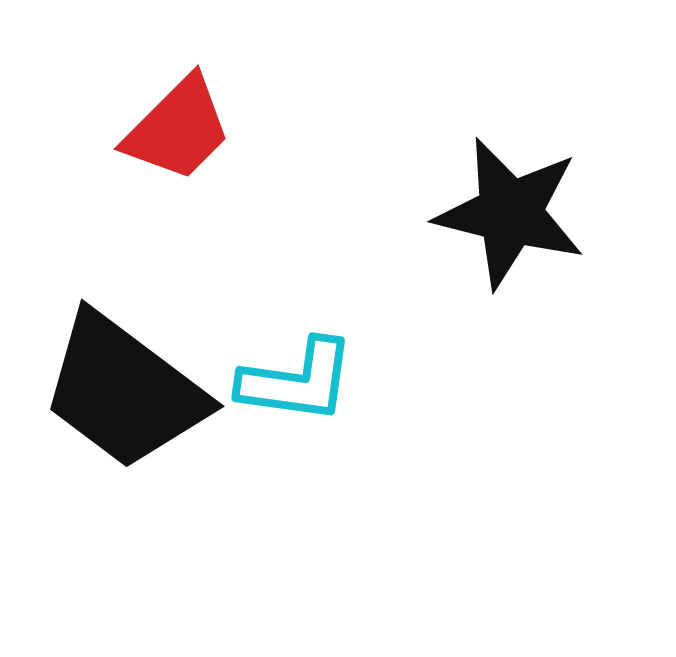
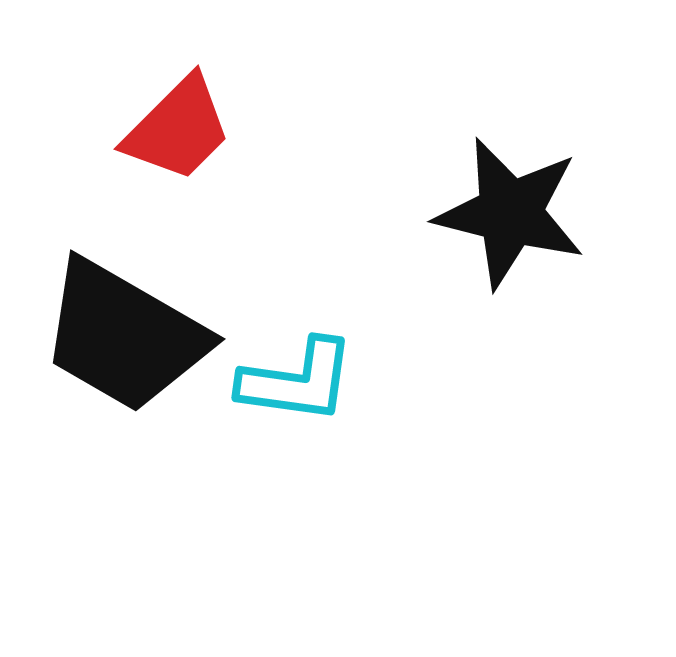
black trapezoid: moved 55 px up; rotated 7 degrees counterclockwise
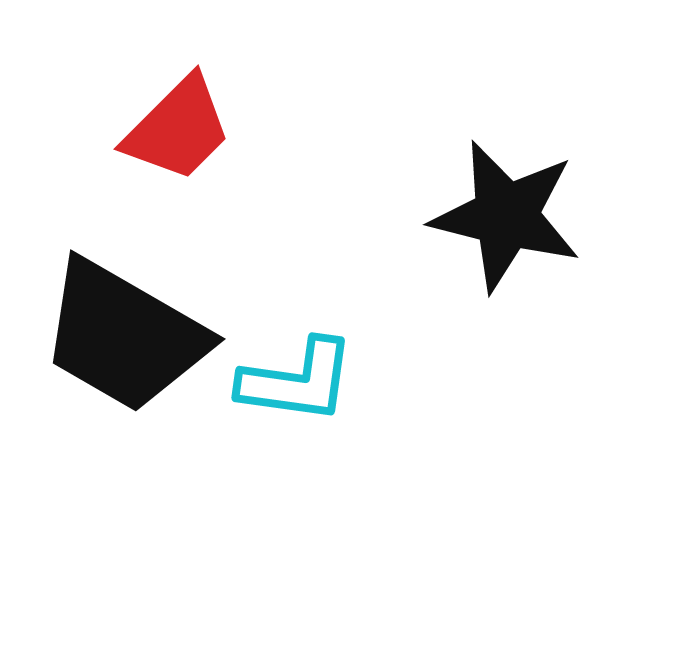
black star: moved 4 px left, 3 px down
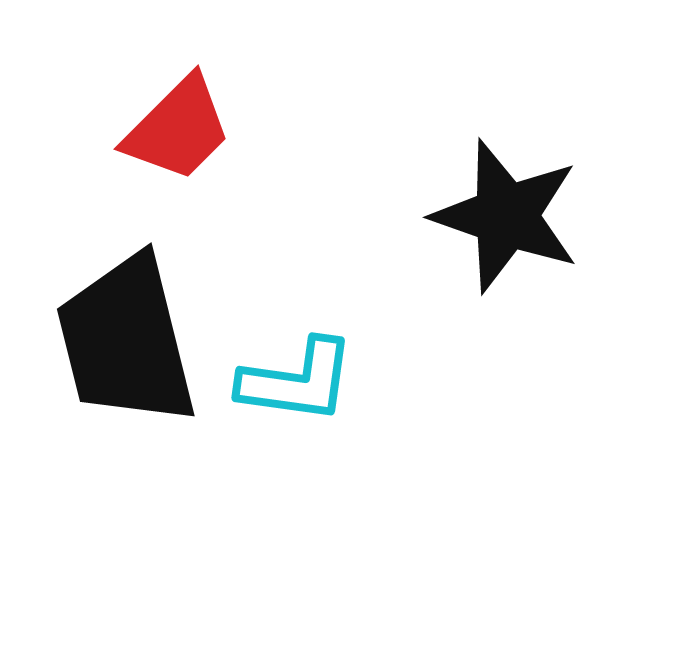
black star: rotated 5 degrees clockwise
black trapezoid: moved 2 px right, 5 px down; rotated 46 degrees clockwise
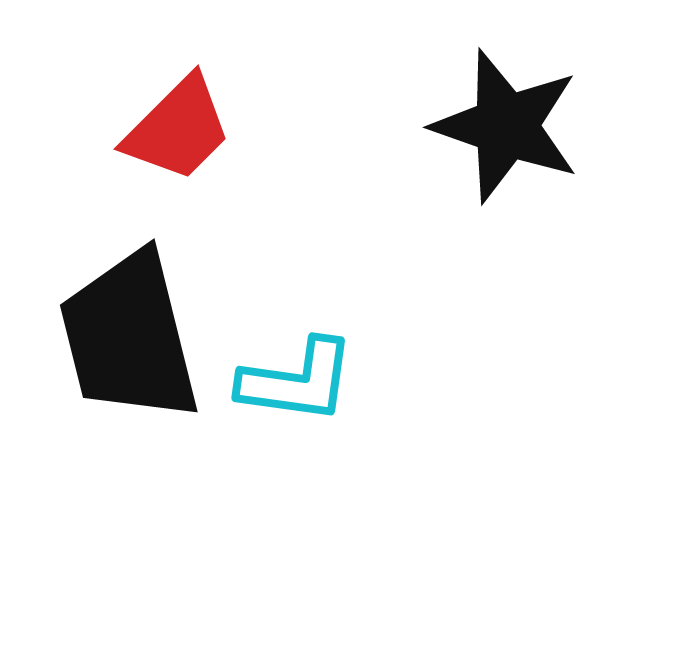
black star: moved 90 px up
black trapezoid: moved 3 px right, 4 px up
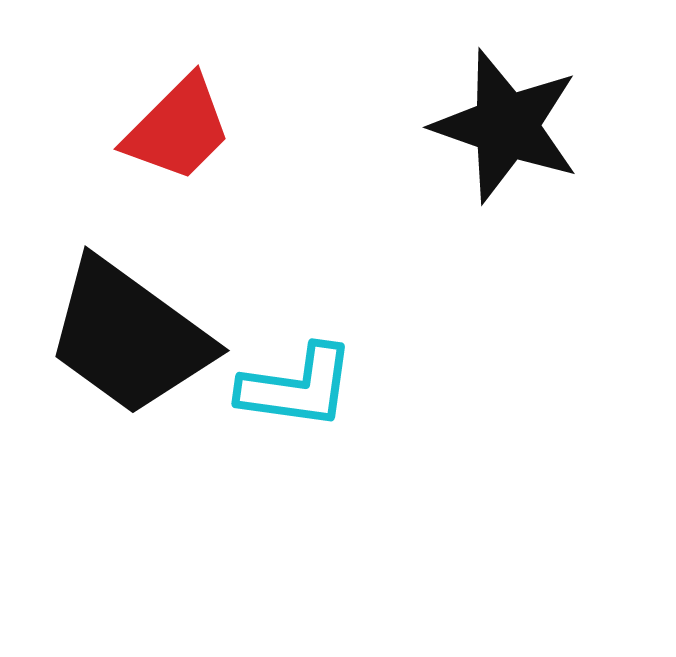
black trapezoid: rotated 40 degrees counterclockwise
cyan L-shape: moved 6 px down
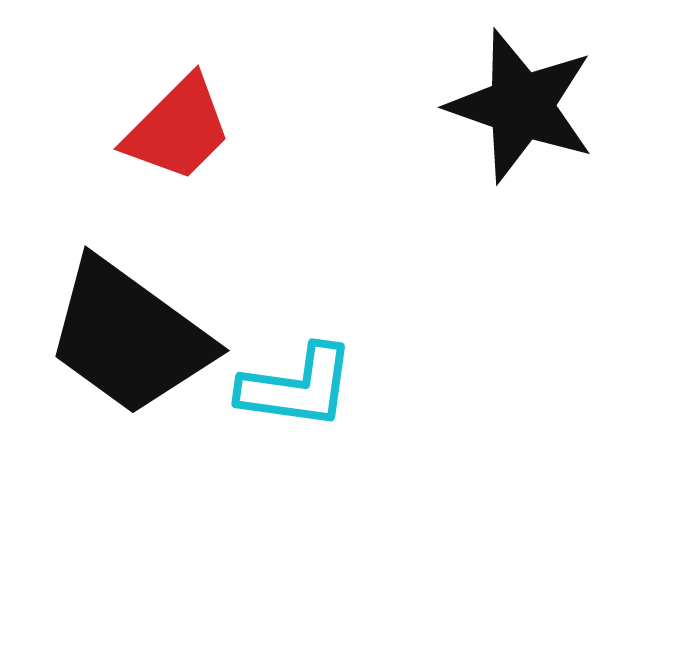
black star: moved 15 px right, 20 px up
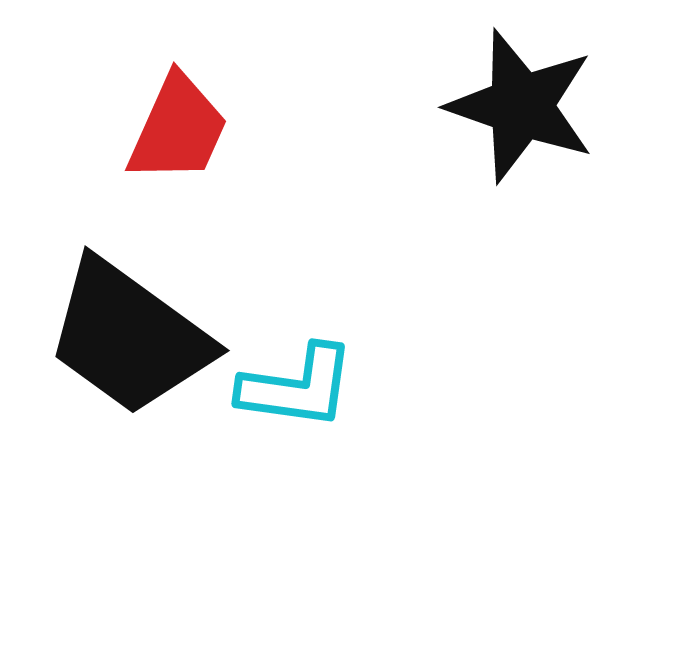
red trapezoid: rotated 21 degrees counterclockwise
